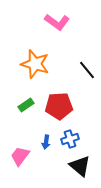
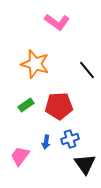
black triangle: moved 5 px right, 2 px up; rotated 15 degrees clockwise
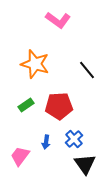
pink L-shape: moved 1 px right, 2 px up
blue cross: moved 4 px right; rotated 24 degrees counterclockwise
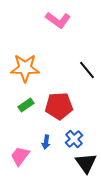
orange star: moved 10 px left, 4 px down; rotated 16 degrees counterclockwise
black triangle: moved 1 px right, 1 px up
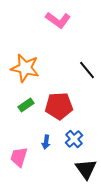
orange star: rotated 12 degrees clockwise
pink trapezoid: moved 1 px left, 1 px down; rotated 20 degrees counterclockwise
black triangle: moved 6 px down
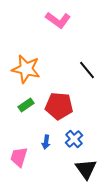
orange star: moved 1 px right, 1 px down
red pentagon: rotated 8 degrees clockwise
